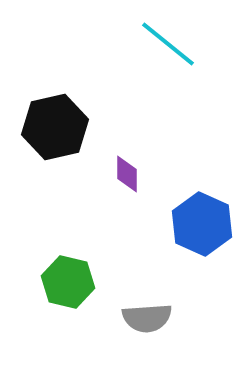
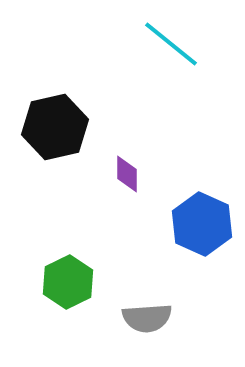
cyan line: moved 3 px right
green hexagon: rotated 21 degrees clockwise
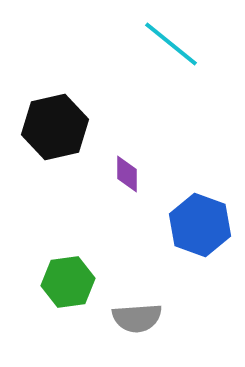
blue hexagon: moved 2 px left, 1 px down; rotated 4 degrees counterclockwise
green hexagon: rotated 18 degrees clockwise
gray semicircle: moved 10 px left
